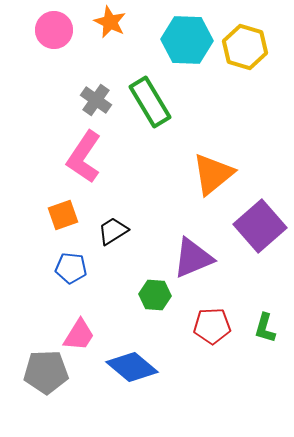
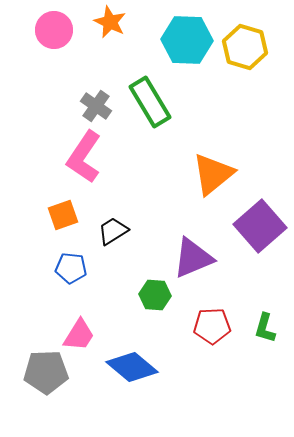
gray cross: moved 6 px down
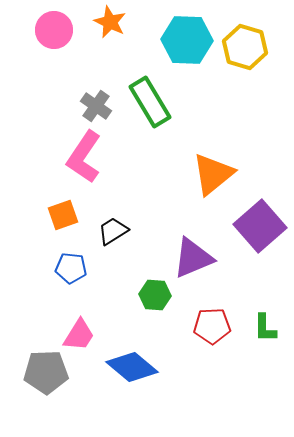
green L-shape: rotated 16 degrees counterclockwise
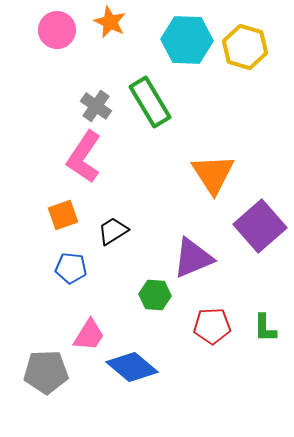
pink circle: moved 3 px right
orange triangle: rotated 24 degrees counterclockwise
pink trapezoid: moved 10 px right
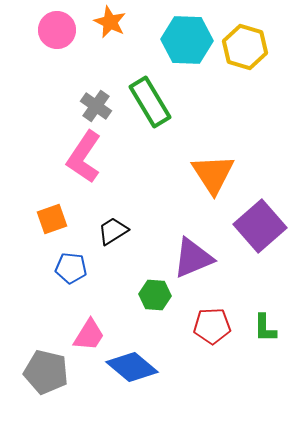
orange square: moved 11 px left, 4 px down
gray pentagon: rotated 15 degrees clockwise
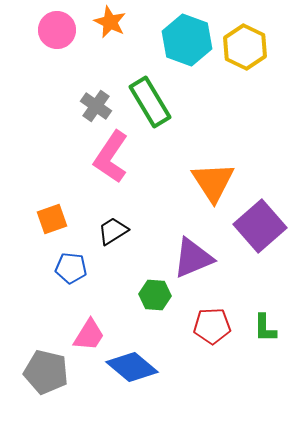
cyan hexagon: rotated 18 degrees clockwise
yellow hexagon: rotated 9 degrees clockwise
pink L-shape: moved 27 px right
orange triangle: moved 8 px down
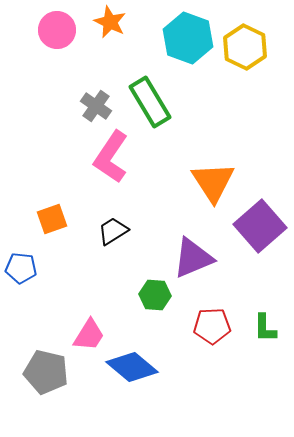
cyan hexagon: moved 1 px right, 2 px up
blue pentagon: moved 50 px left
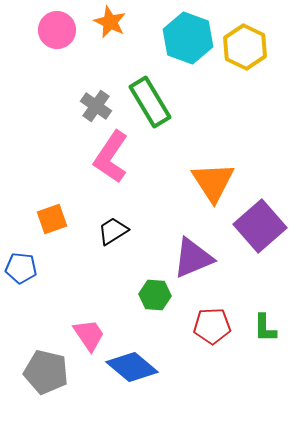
pink trapezoid: rotated 66 degrees counterclockwise
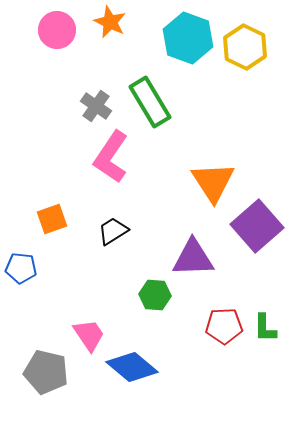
purple square: moved 3 px left
purple triangle: rotated 21 degrees clockwise
red pentagon: moved 12 px right
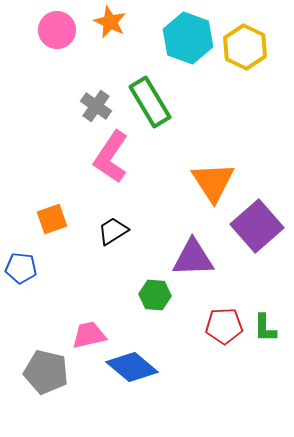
pink trapezoid: rotated 69 degrees counterclockwise
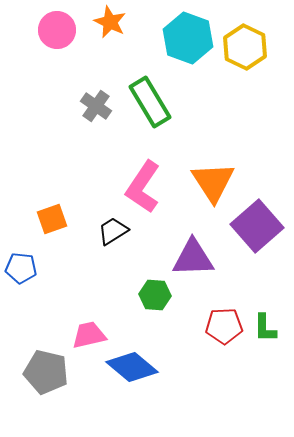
pink L-shape: moved 32 px right, 30 px down
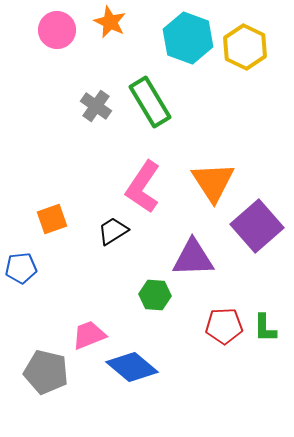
blue pentagon: rotated 12 degrees counterclockwise
pink trapezoid: rotated 9 degrees counterclockwise
